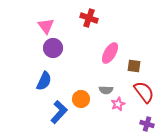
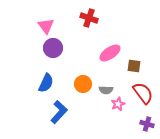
pink ellipse: rotated 25 degrees clockwise
blue semicircle: moved 2 px right, 2 px down
red semicircle: moved 1 px left, 1 px down
orange circle: moved 2 px right, 15 px up
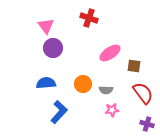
blue semicircle: rotated 120 degrees counterclockwise
pink star: moved 6 px left, 6 px down; rotated 16 degrees clockwise
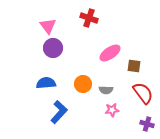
pink triangle: moved 2 px right
